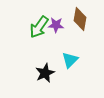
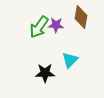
brown diamond: moved 1 px right, 2 px up
black star: rotated 24 degrees clockwise
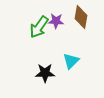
purple star: moved 4 px up
cyan triangle: moved 1 px right, 1 px down
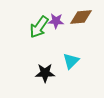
brown diamond: rotated 75 degrees clockwise
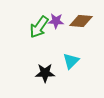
brown diamond: moved 4 px down; rotated 10 degrees clockwise
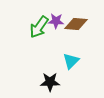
brown diamond: moved 5 px left, 3 px down
black star: moved 5 px right, 9 px down
